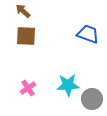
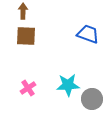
brown arrow: rotated 49 degrees clockwise
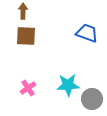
blue trapezoid: moved 1 px left, 1 px up
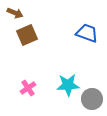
brown arrow: moved 8 px left, 2 px down; rotated 112 degrees clockwise
brown square: moved 1 px right, 1 px up; rotated 25 degrees counterclockwise
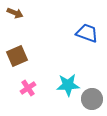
brown square: moved 10 px left, 21 px down
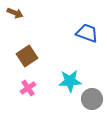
brown square: moved 10 px right; rotated 10 degrees counterclockwise
cyan star: moved 2 px right, 4 px up
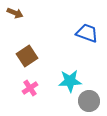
pink cross: moved 2 px right
gray circle: moved 3 px left, 2 px down
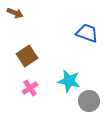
cyan star: moved 1 px left; rotated 15 degrees clockwise
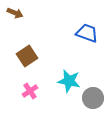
pink cross: moved 3 px down
gray circle: moved 4 px right, 3 px up
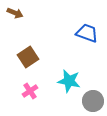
brown square: moved 1 px right, 1 px down
gray circle: moved 3 px down
